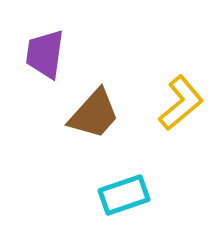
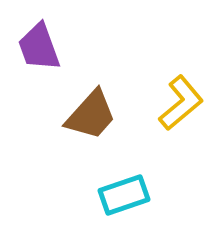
purple trapezoid: moved 6 px left, 7 px up; rotated 28 degrees counterclockwise
brown trapezoid: moved 3 px left, 1 px down
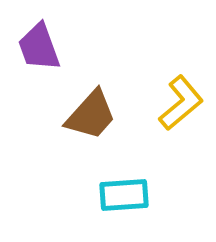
cyan rectangle: rotated 15 degrees clockwise
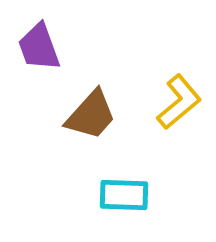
yellow L-shape: moved 2 px left, 1 px up
cyan rectangle: rotated 6 degrees clockwise
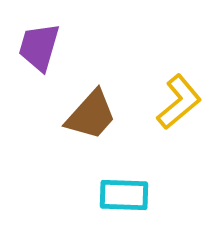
purple trapezoid: rotated 36 degrees clockwise
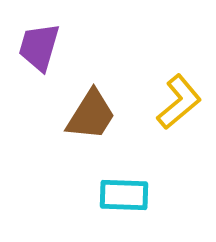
brown trapezoid: rotated 10 degrees counterclockwise
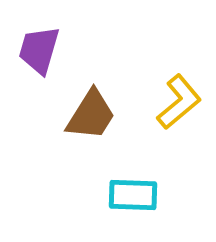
purple trapezoid: moved 3 px down
cyan rectangle: moved 9 px right
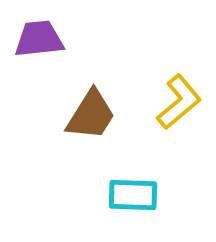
purple trapezoid: moved 11 px up; rotated 68 degrees clockwise
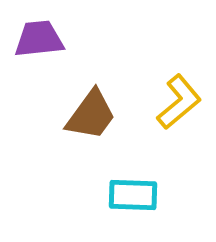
brown trapezoid: rotated 4 degrees clockwise
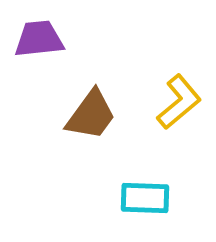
cyan rectangle: moved 12 px right, 3 px down
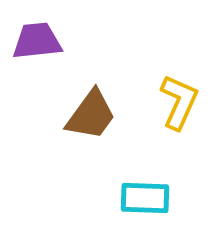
purple trapezoid: moved 2 px left, 2 px down
yellow L-shape: rotated 26 degrees counterclockwise
